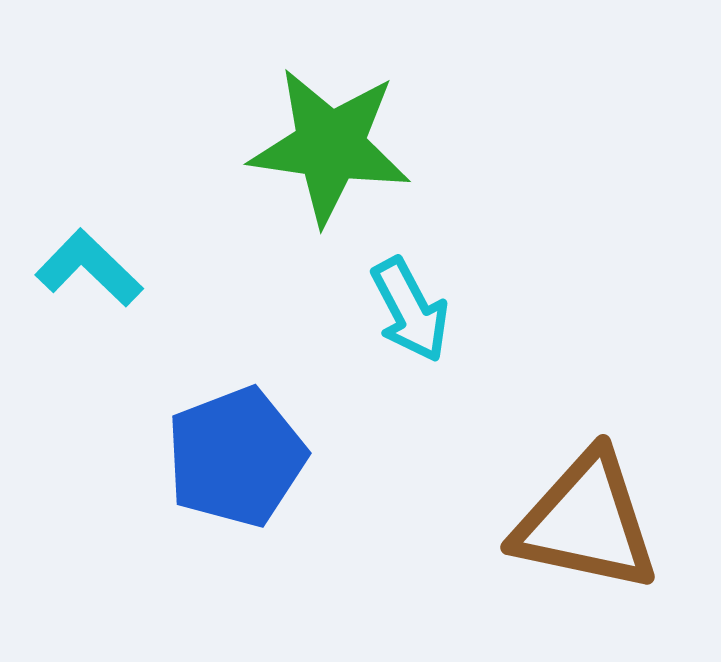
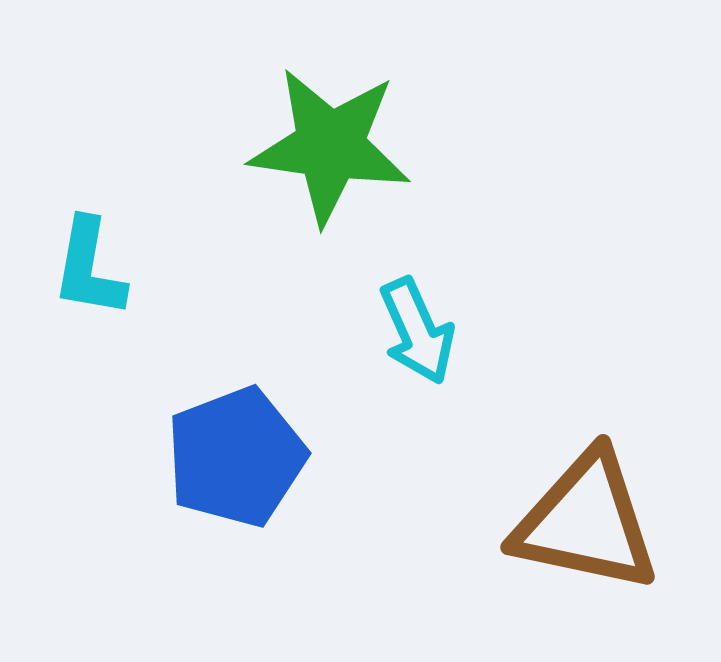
cyan L-shape: rotated 124 degrees counterclockwise
cyan arrow: moved 7 px right, 21 px down; rotated 4 degrees clockwise
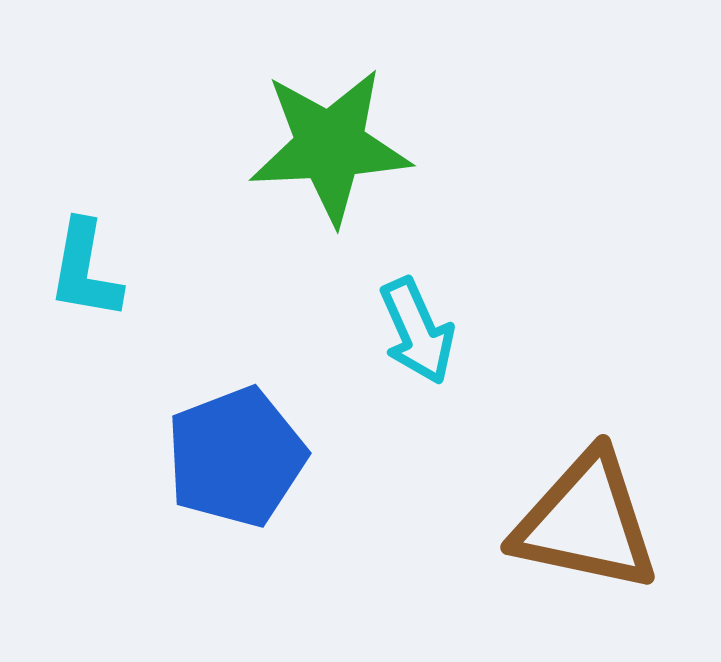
green star: rotated 11 degrees counterclockwise
cyan L-shape: moved 4 px left, 2 px down
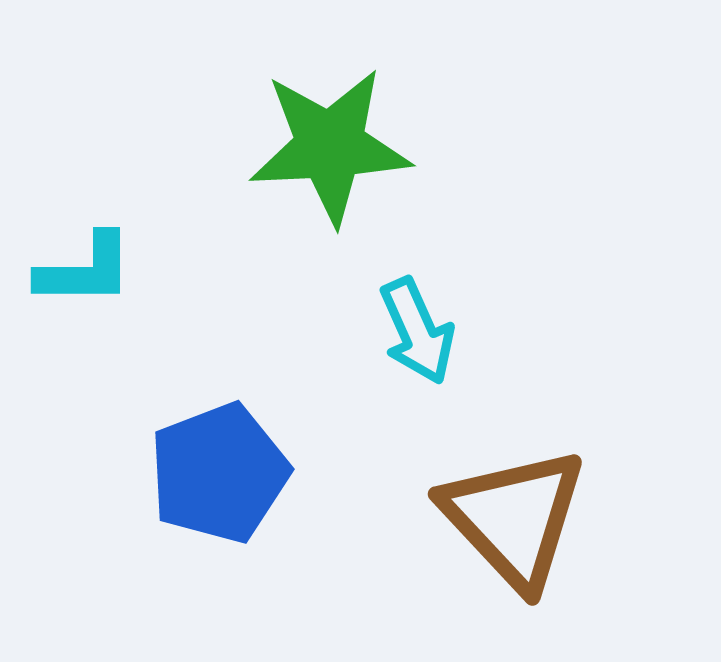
cyan L-shape: rotated 100 degrees counterclockwise
blue pentagon: moved 17 px left, 16 px down
brown triangle: moved 72 px left, 4 px up; rotated 35 degrees clockwise
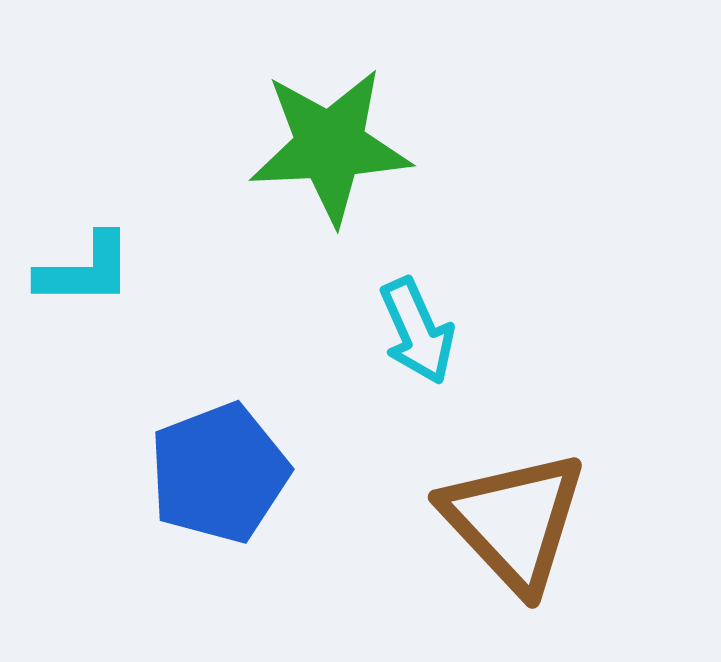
brown triangle: moved 3 px down
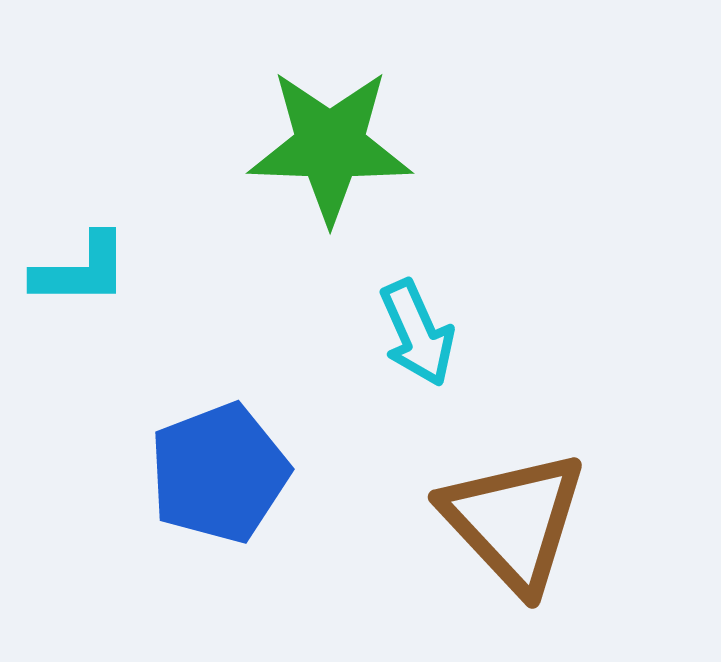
green star: rotated 5 degrees clockwise
cyan L-shape: moved 4 px left
cyan arrow: moved 2 px down
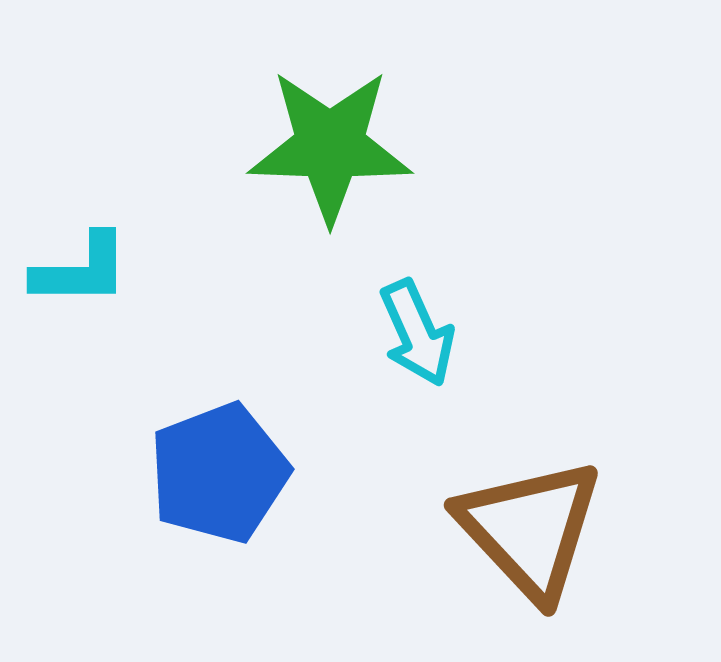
brown triangle: moved 16 px right, 8 px down
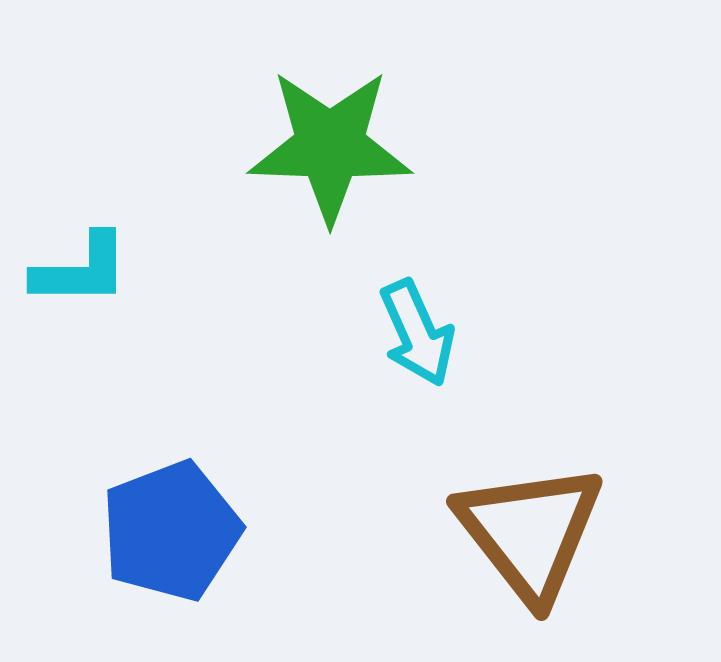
blue pentagon: moved 48 px left, 58 px down
brown triangle: moved 3 px down; rotated 5 degrees clockwise
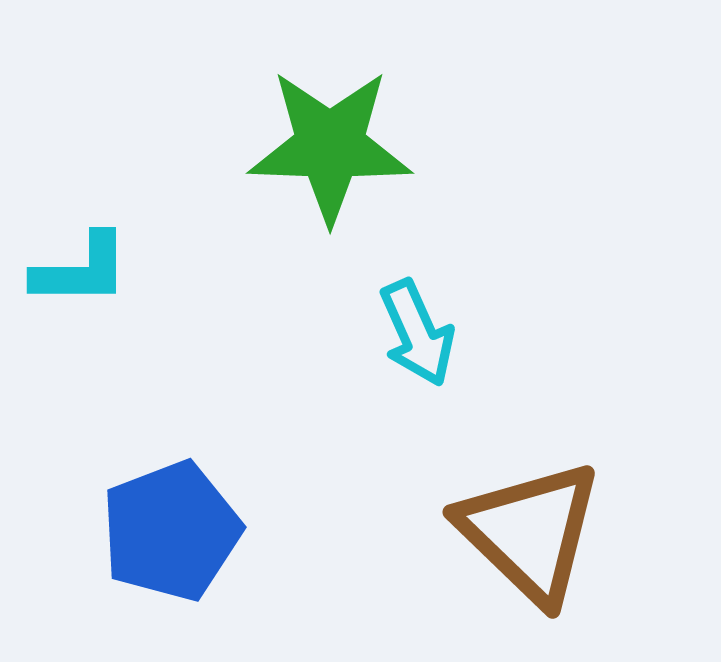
brown triangle: rotated 8 degrees counterclockwise
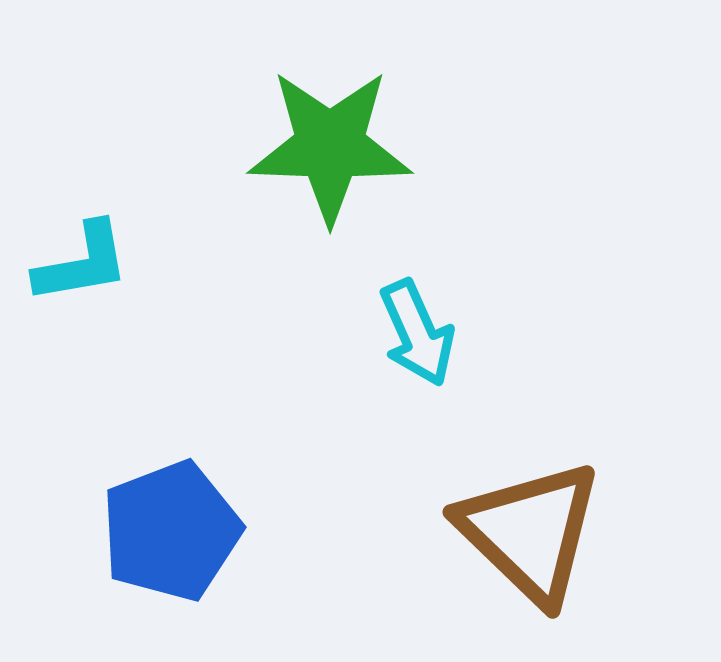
cyan L-shape: moved 1 px right, 7 px up; rotated 10 degrees counterclockwise
